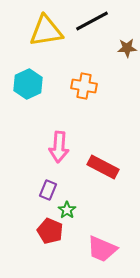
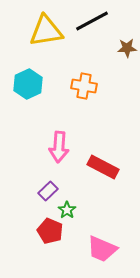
purple rectangle: moved 1 px down; rotated 24 degrees clockwise
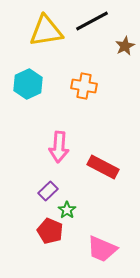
brown star: moved 2 px left, 2 px up; rotated 24 degrees counterclockwise
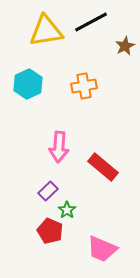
black line: moved 1 px left, 1 px down
orange cross: rotated 20 degrees counterclockwise
red rectangle: rotated 12 degrees clockwise
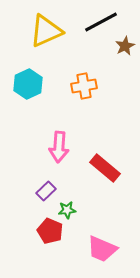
black line: moved 10 px right
yellow triangle: rotated 15 degrees counterclockwise
red rectangle: moved 2 px right, 1 px down
purple rectangle: moved 2 px left
green star: rotated 30 degrees clockwise
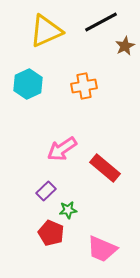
pink arrow: moved 3 px right, 2 px down; rotated 52 degrees clockwise
green star: moved 1 px right
red pentagon: moved 1 px right, 2 px down
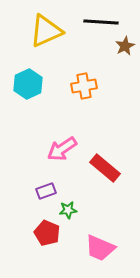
black line: rotated 32 degrees clockwise
purple rectangle: rotated 24 degrees clockwise
red pentagon: moved 4 px left
pink trapezoid: moved 2 px left, 1 px up
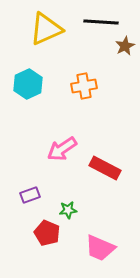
yellow triangle: moved 2 px up
red rectangle: rotated 12 degrees counterclockwise
purple rectangle: moved 16 px left, 4 px down
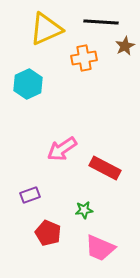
orange cross: moved 28 px up
green star: moved 16 px right
red pentagon: moved 1 px right
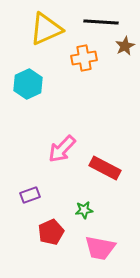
pink arrow: rotated 12 degrees counterclockwise
red pentagon: moved 3 px right, 1 px up; rotated 25 degrees clockwise
pink trapezoid: rotated 12 degrees counterclockwise
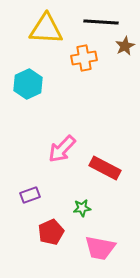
yellow triangle: rotated 27 degrees clockwise
green star: moved 2 px left, 2 px up
